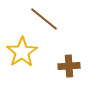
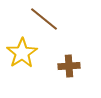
yellow star: moved 1 px down
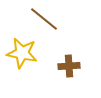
yellow star: rotated 28 degrees counterclockwise
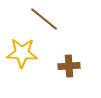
yellow star: rotated 8 degrees counterclockwise
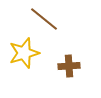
yellow star: moved 2 px right; rotated 20 degrees counterclockwise
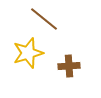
yellow star: moved 4 px right
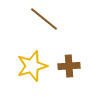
yellow star: moved 4 px right, 13 px down
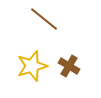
brown cross: rotated 35 degrees clockwise
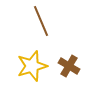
brown line: moved 3 px left, 2 px down; rotated 28 degrees clockwise
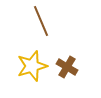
brown cross: moved 2 px left, 1 px down
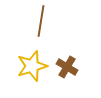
brown line: rotated 32 degrees clockwise
